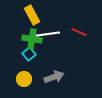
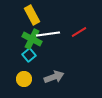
red line: rotated 56 degrees counterclockwise
green cross: rotated 18 degrees clockwise
cyan square: moved 1 px down
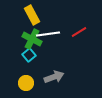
yellow circle: moved 2 px right, 4 px down
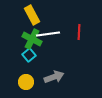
red line: rotated 56 degrees counterclockwise
yellow circle: moved 1 px up
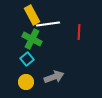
white line: moved 10 px up
cyan square: moved 2 px left, 4 px down
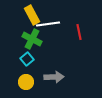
red line: rotated 14 degrees counterclockwise
gray arrow: rotated 18 degrees clockwise
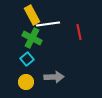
green cross: moved 1 px up
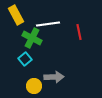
yellow rectangle: moved 16 px left
cyan square: moved 2 px left
yellow circle: moved 8 px right, 4 px down
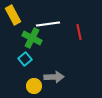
yellow rectangle: moved 3 px left
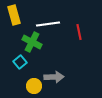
yellow rectangle: moved 1 px right; rotated 12 degrees clockwise
green cross: moved 4 px down
cyan square: moved 5 px left, 3 px down
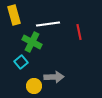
cyan square: moved 1 px right
